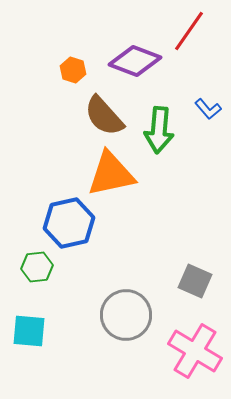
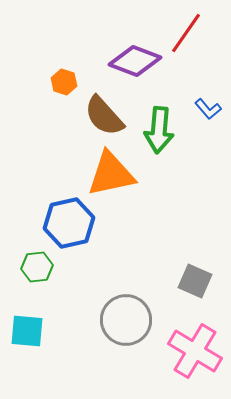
red line: moved 3 px left, 2 px down
orange hexagon: moved 9 px left, 12 px down
gray circle: moved 5 px down
cyan square: moved 2 px left
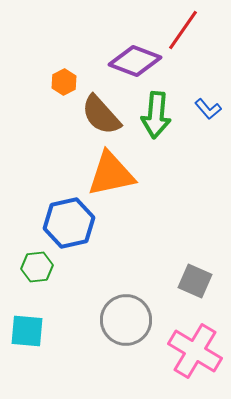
red line: moved 3 px left, 3 px up
orange hexagon: rotated 15 degrees clockwise
brown semicircle: moved 3 px left, 1 px up
green arrow: moved 3 px left, 15 px up
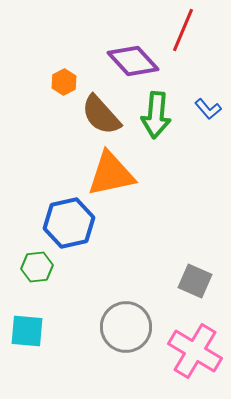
red line: rotated 12 degrees counterclockwise
purple diamond: moved 2 px left; rotated 27 degrees clockwise
gray circle: moved 7 px down
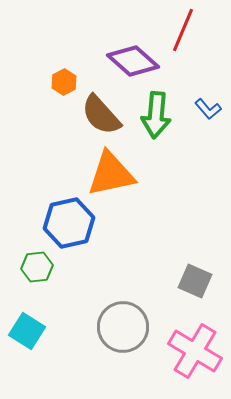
purple diamond: rotated 6 degrees counterclockwise
gray circle: moved 3 px left
cyan square: rotated 27 degrees clockwise
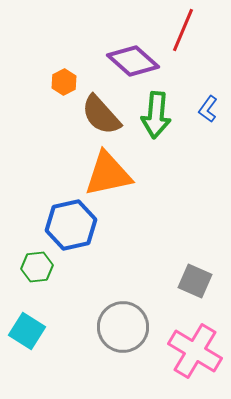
blue L-shape: rotated 76 degrees clockwise
orange triangle: moved 3 px left
blue hexagon: moved 2 px right, 2 px down
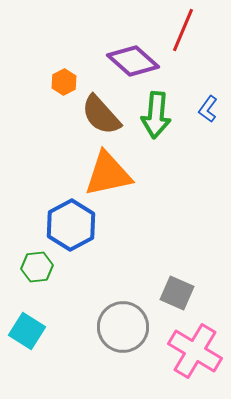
blue hexagon: rotated 15 degrees counterclockwise
gray square: moved 18 px left, 12 px down
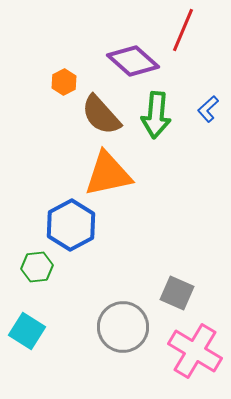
blue L-shape: rotated 12 degrees clockwise
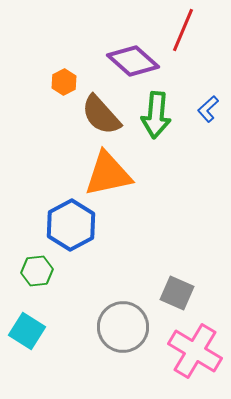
green hexagon: moved 4 px down
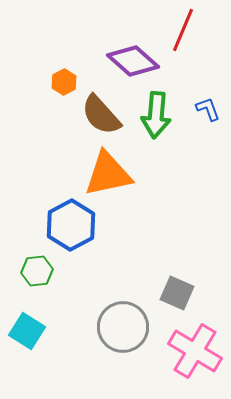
blue L-shape: rotated 112 degrees clockwise
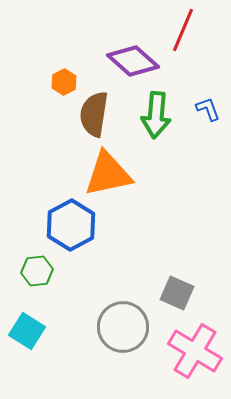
brown semicircle: moved 7 px left, 1 px up; rotated 51 degrees clockwise
